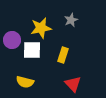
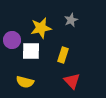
white square: moved 1 px left, 1 px down
red triangle: moved 1 px left, 3 px up
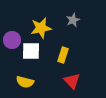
gray star: moved 2 px right
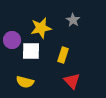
gray star: rotated 16 degrees counterclockwise
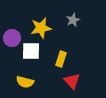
gray star: rotated 16 degrees clockwise
purple circle: moved 2 px up
yellow rectangle: moved 2 px left, 4 px down
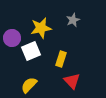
white square: rotated 24 degrees counterclockwise
yellow semicircle: moved 4 px right, 3 px down; rotated 120 degrees clockwise
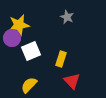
gray star: moved 6 px left, 3 px up; rotated 24 degrees counterclockwise
yellow star: moved 22 px left, 3 px up
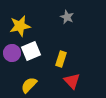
yellow star: moved 1 px right, 1 px down
purple circle: moved 15 px down
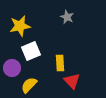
purple circle: moved 15 px down
yellow rectangle: moved 1 px left, 4 px down; rotated 21 degrees counterclockwise
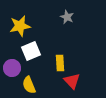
yellow semicircle: rotated 66 degrees counterclockwise
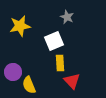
white square: moved 23 px right, 10 px up
purple circle: moved 1 px right, 4 px down
